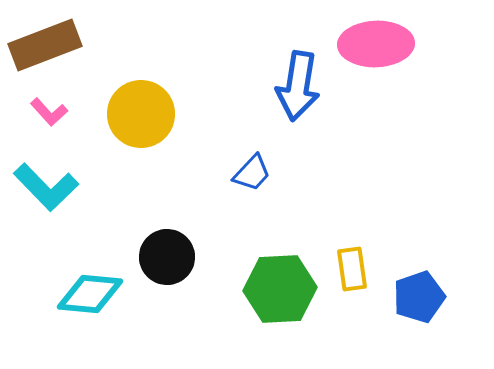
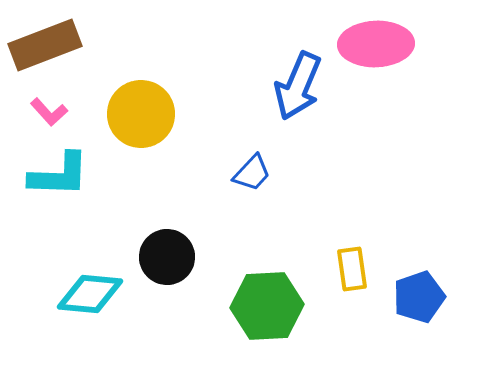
blue arrow: rotated 14 degrees clockwise
cyan L-shape: moved 13 px right, 12 px up; rotated 44 degrees counterclockwise
green hexagon: moved 13 px left, 17 px down
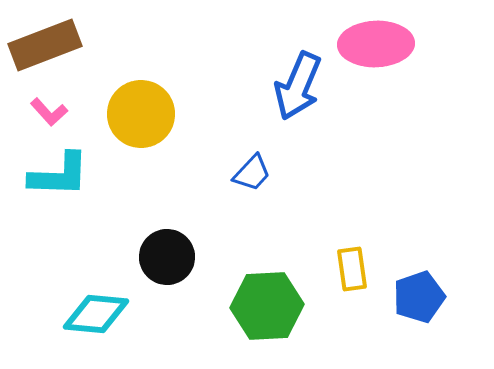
cyan diamond: moved 6 px right, 20 px down
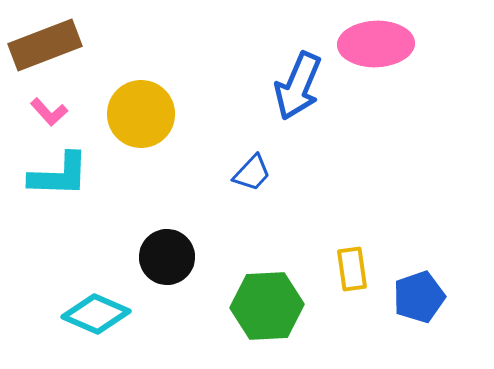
cyan diamond: rotated 18 degrees clockwise
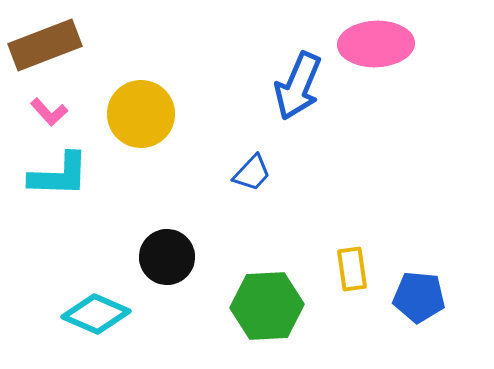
blue pentagon: rotated 24 degrees clockwise
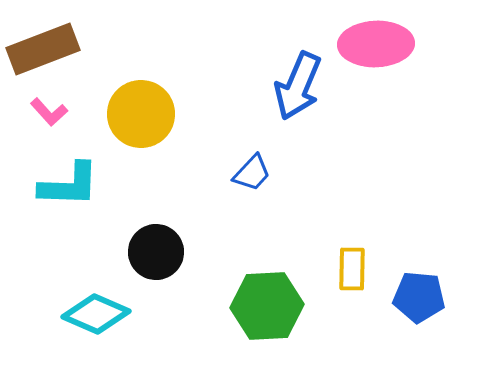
brown rectangle: moved 2 px left, 4 px down
cyan L-shape: moved 10 px right, 10 px down
black circle: moved 11 px left, 5 px up
yellow rectangle: rotated 9 degrees clockwise
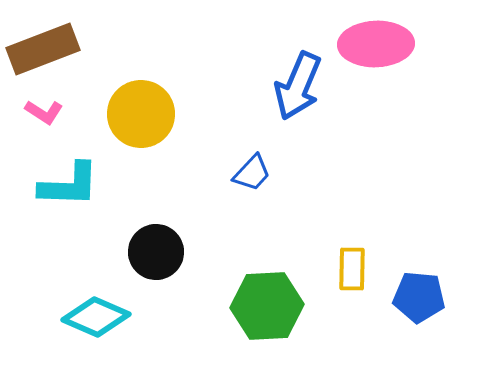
pink L-shape: moved 5 px left; rotated 15 degrees counterclockwise
cyan diamond: moved 3 px down
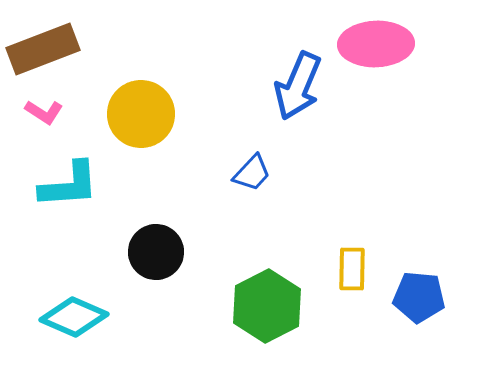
cyan L-shape: rotated 6 degrees counterclockwise
green hexagon: rotated 24 degrees counterclockwise
cyan diamond: moved 22 px left
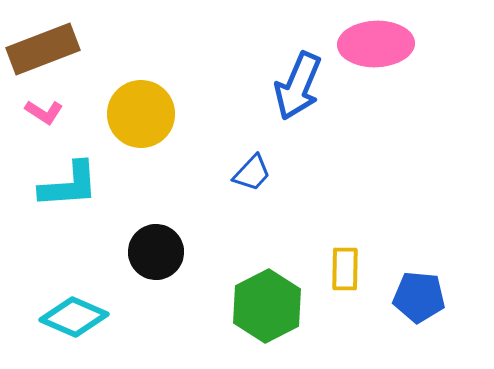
yellow rectangle: moved 7 px left
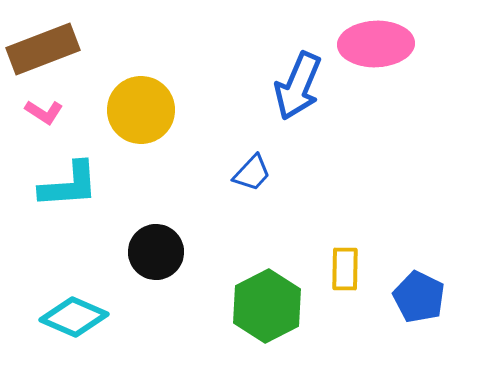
yellow circle: moved 4 px up
blue pentagon: rotated 21 degrees clockwise
